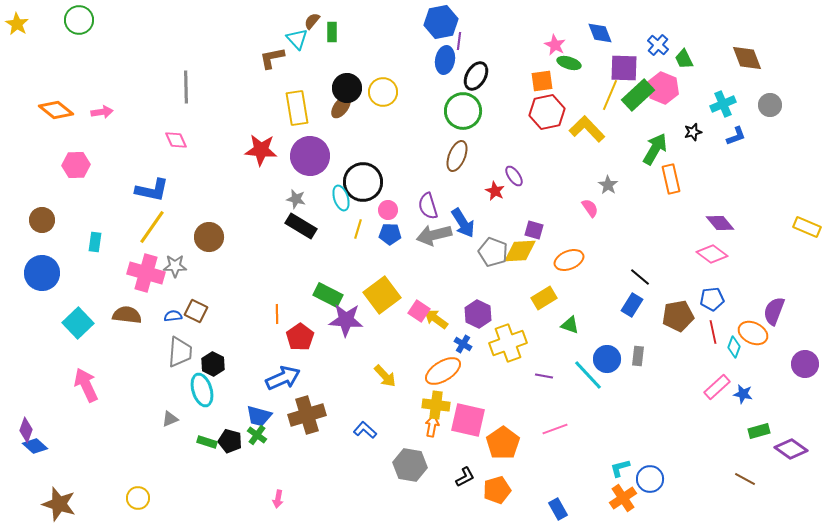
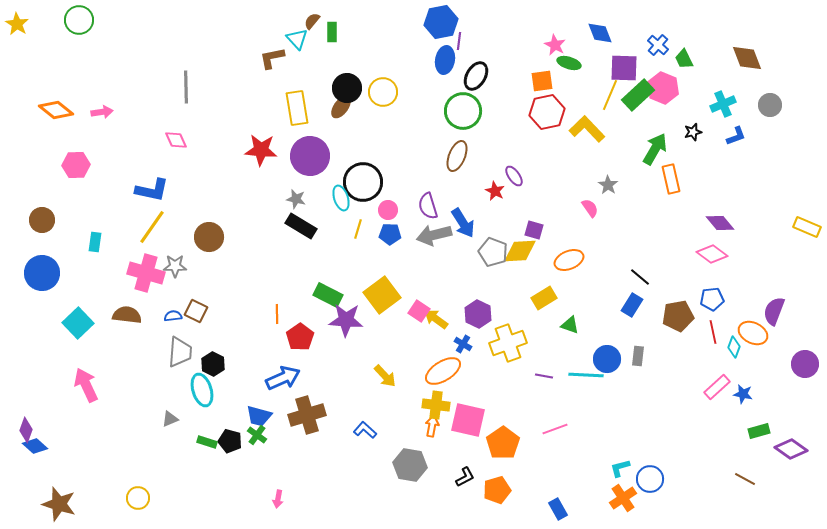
cyan line at (588, 375): moved 2 px left; rotated 44 degrees counterclockwise
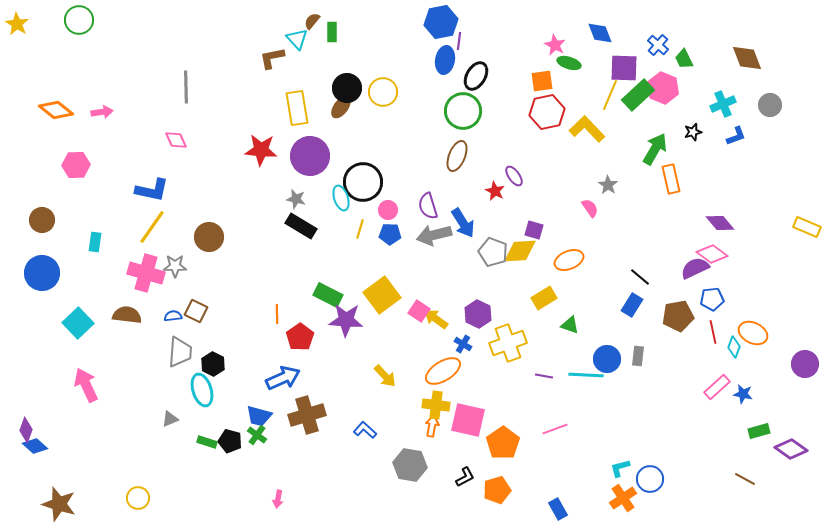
yellow line at (358, 229): moved 2 px right
purple semicircle at (774, 311): moved 79 px left, 43 px up; rotated 44 degrees clockwise
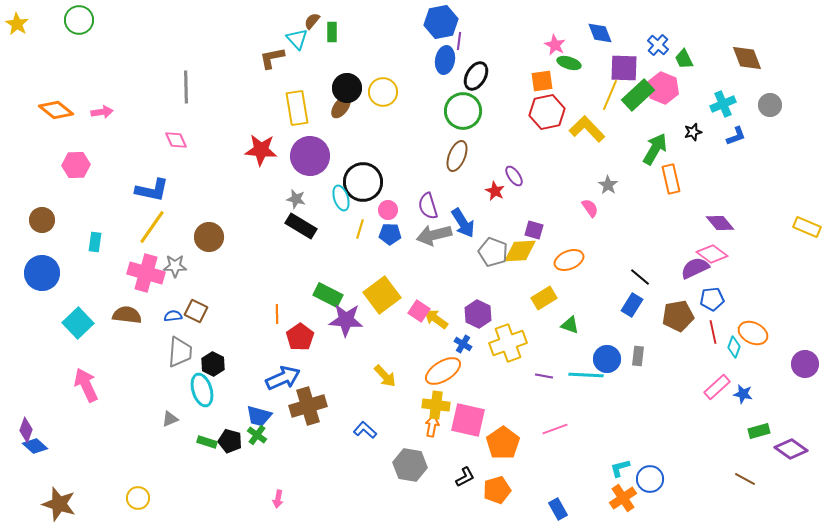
brown cross at (307, 415): moved 1 px right, 9 px up
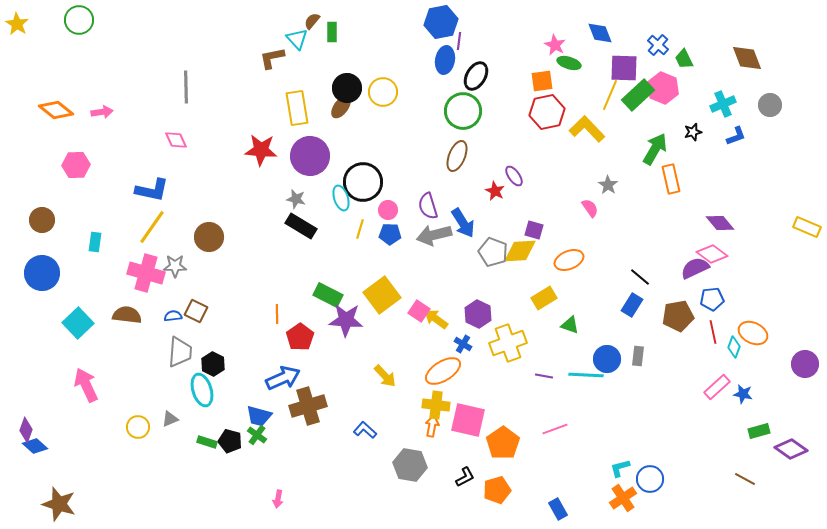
yellow circle at (138, 498): moved 71 px up
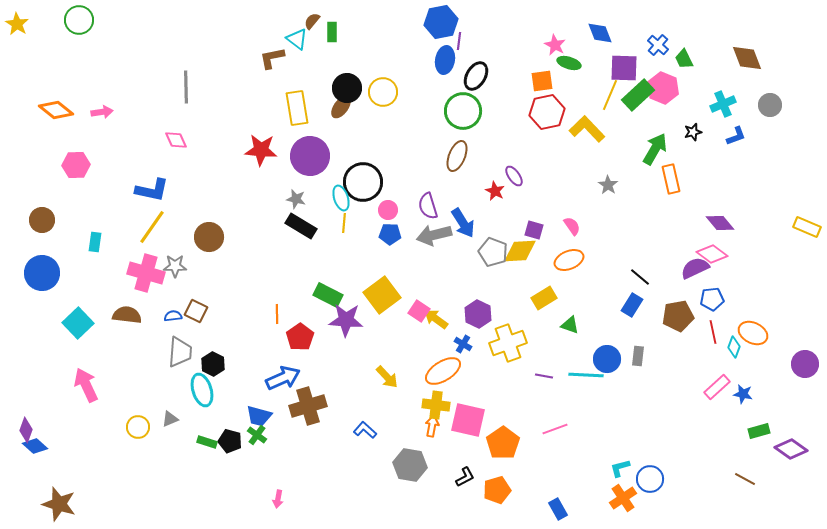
cyan triangle at (297, 39): rotated 10 degrees counterclockwise
pink semicircle at (590, 208): moved 18 px left, 18 px down
yellow line at (360, 229): moved 16 px left, 6 px up; rotated 12 degrees counterclockwise
yellow arrow at (385, 376): moved 2 px right, 1 px down
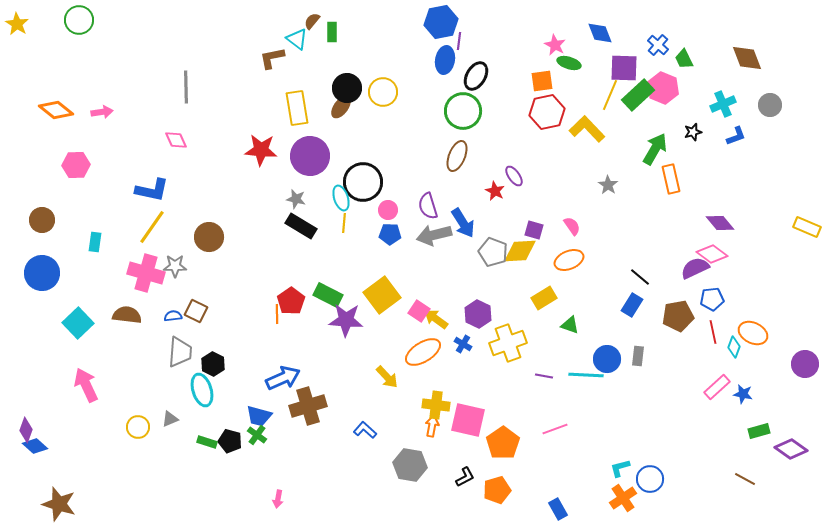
red pentagon at (300, 337): moved 9 px left, 36 px up
orange ellipse at (443, 371): moved 20 px left, 19 px up
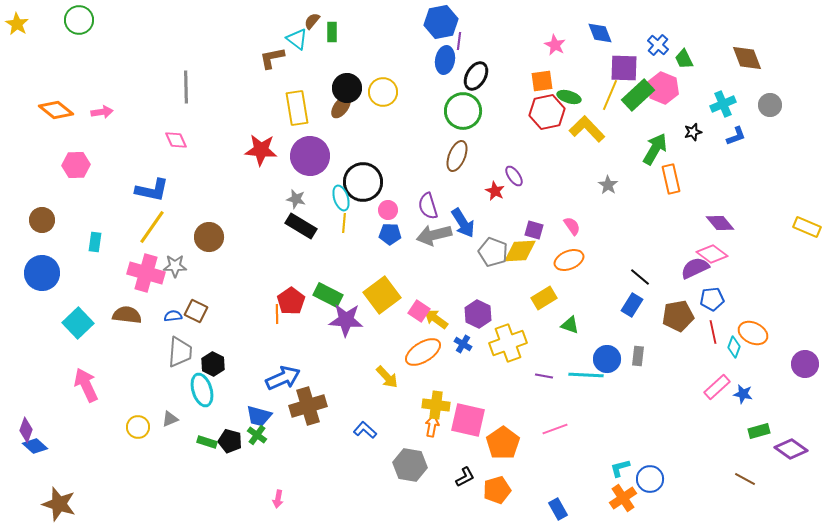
green ellipse at (569, 63): moved 34 px down
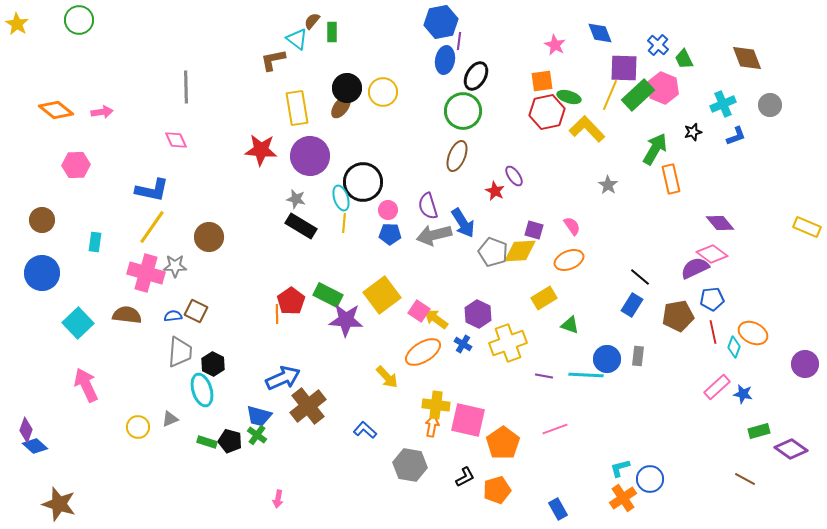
brown L-shape at (272, 58): moved 1 px right, 2 px down
brown cross at (308, 406): rotated 21 degrees counterclockwise
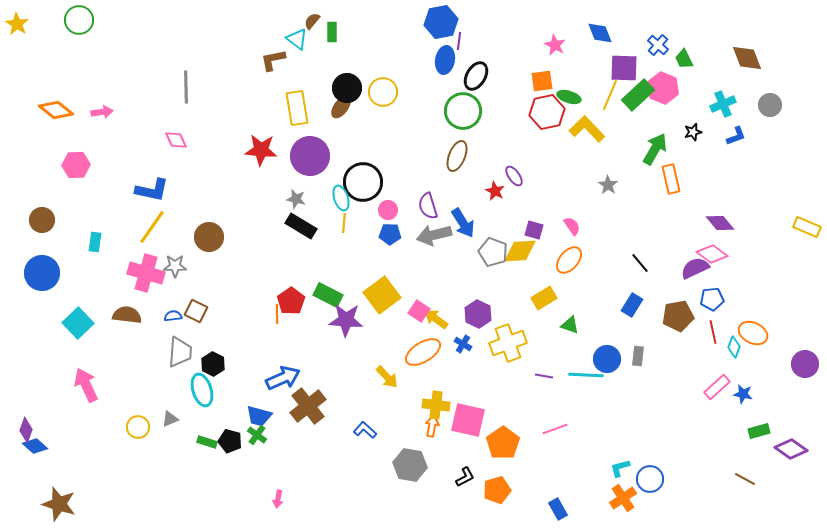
orange ellipse at (569, 260): rotated 28 degrees counterclockwise
black line at (640, 277): moved 14 px up; rotated 10 degrees clockwise
